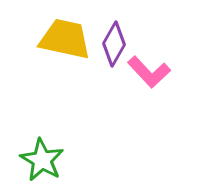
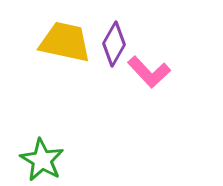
yellow trapezoid: moved 3 px down
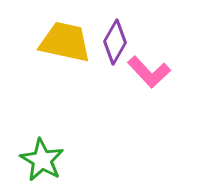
purple diamond: moved 1 px right, 2 px up
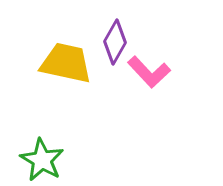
yellow trapezoid: moved 1 px right, 21 px down
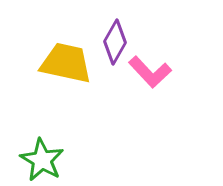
pink L-shape: moved 1 px right
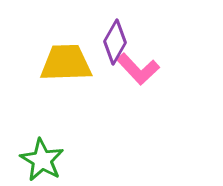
yellow trapezoid: rotated 14 degrees counterclockwise
pink L-shape: moved 12 px left, 3 px up
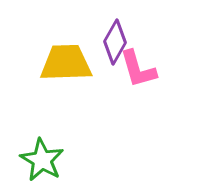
pink L-shape: rotated 27 degrees clockwise
